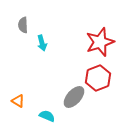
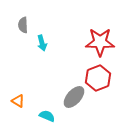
red star: rotated 20 degrees clockwise
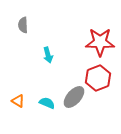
cyan arrow: moved 6 px right, 12 px down
cyan semicircle: moved 13 px up
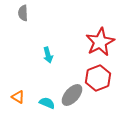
gray semicircle: moved 12 px up
red star: rotated 28 degrees counterclockwise
gray ellipse: moved 2 px left, 2 px up
orange triangle: moved 4 px up
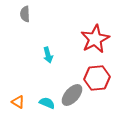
gray semicircle: moved 2 px right, 1 px down
red star: moved 5 px left, 3 px up
red hexagon: moved 1 px left; rotated 15 degrees clockwise
orange triangle: moved 5 px down
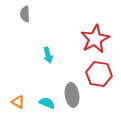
red hexagon: moved 2 px right, 4 px up; rotated 15 degrees clockwise
gray ellipse: rotated 50 degrees counterclockwise
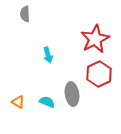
red hexagon: rotated 25 degrees clockwise
gray ellipse: moved 1 px up
cyan semicircle: moved 1 px up
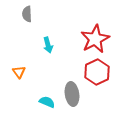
gray semicircle: moved 2 px right
cyan arrow: moved 10 px up
red hexagon: moved 2 px left, 2 px up
orange triangle: moved 1 px right, 30 px up; rotated 24 degrees clockwise
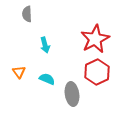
cyan arrow: moved 3 px left
cyan semicircle: moved 23 px up
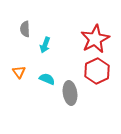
gray semicircle: moved 2 px left, 15 px down
cyan arrow: rotated 35 degrees clockwise
red hexagon: moved 1 px up
gray ellipse: moved 2 px left, 1 px up
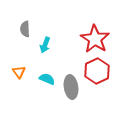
red star: rotated 12 degrees counterclockwise
gray ellipse: moved 1 px right, 6 px up
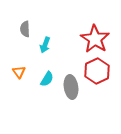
cyan semicircle: rotated 98 degrees clockwise
